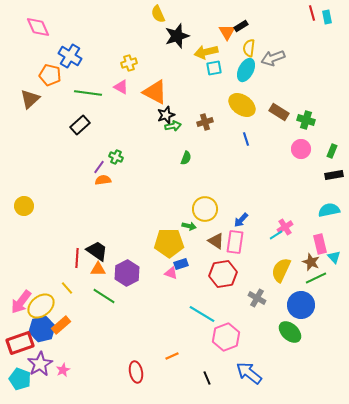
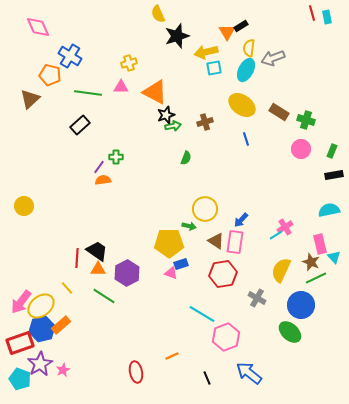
pink triangle at (121, 87): rotated 28 degrees counterclockwise
green cross at (116, 157): rotated 24 degrees counterclockwise
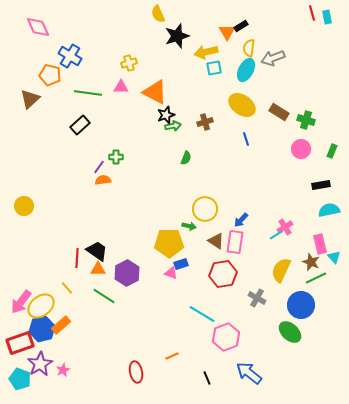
black rectangle at (334, 175): moved 13 px left, 10 px down
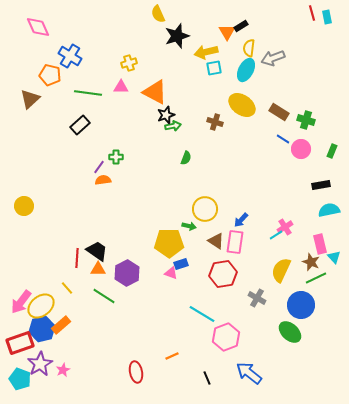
brown cross at (205, 122): moved 10 px right; rotated 35 degrees clockwise
blue line at (246, 139): moved 37 px right; rotated 40 degrees counterclockwise
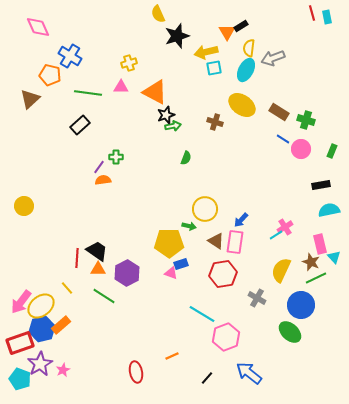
black line at (207, 378): rotated 64 degrees clockwise
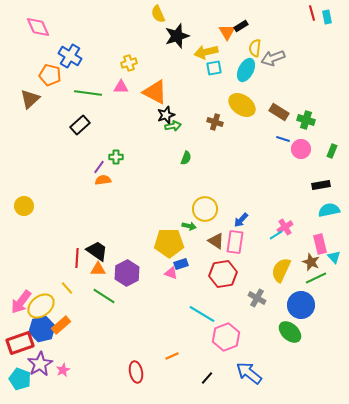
yellow semicircle at (249, 48): moved 6 px right
blue line at (283, 139): rotated 16 degrees counterclockwise
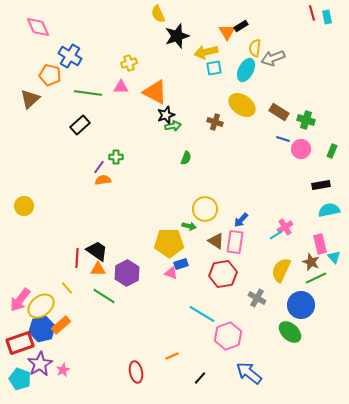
pink arrow at (21, 302): moved 1 px left, 2 px up
pink hexagon at (226, 337): moved 2 px right, 1 px up
black line at (207, 378): moved 7 px left
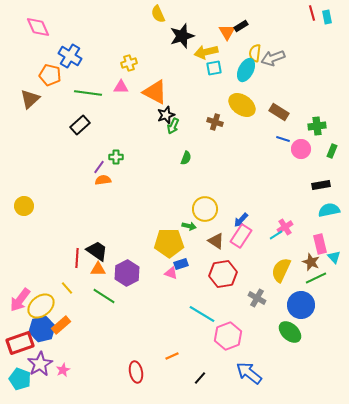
black star at (177, 36): moved 5 px right
yellow semicircle at (255, 48): moved 5 px down
green cross at (306, 120): moved 11 px right, 6 px down; rotated 24 degrees counterclockwise
green arrow at (173, 126): rotated 126 degrees clockwise
pink rectangle at (235, 242): moved 6 px right, 6 px up; rotated 25 degrees clockwise
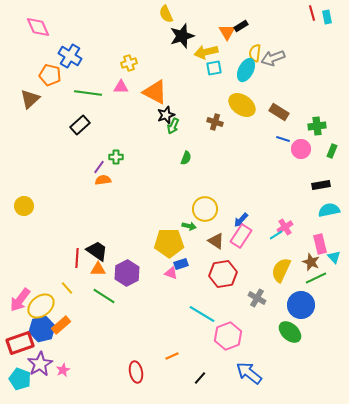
yellow semicircle at (158, 14): moved 8 px right
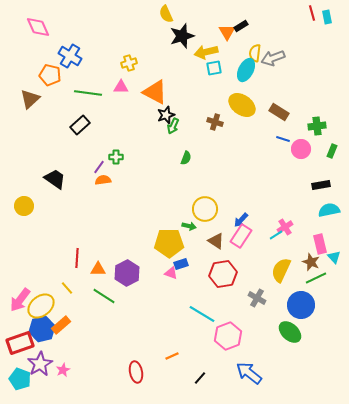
black trapezoid at (97, 251): moved 42 px left, 72 px up
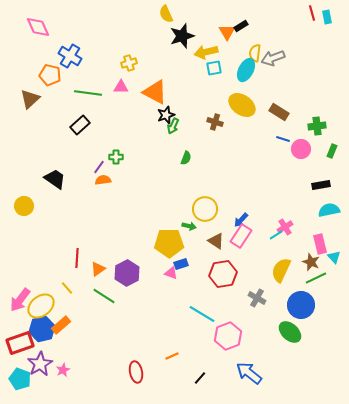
orange triangle at (98, 269): rotated 35 degrees counterclockwise
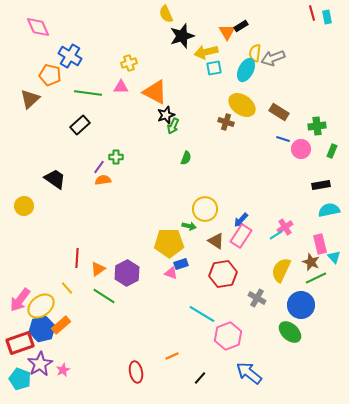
brown cross at (215, 122): moved 11 px right
